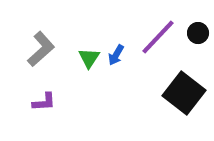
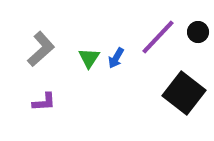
black circle: moved 1 px up
blue arrow: moved 3 px down
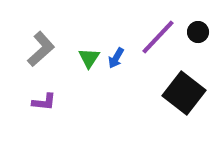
purple L-shape: rotated 10 degrees clockwise
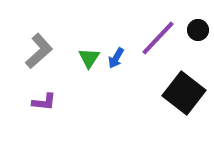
black circle: moved 2 px up
purple line: moved 1 px down
gray L-shape: moved 2 px left, 2 px down
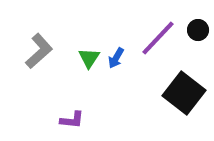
purple L-shape: moved 28 px right, 18 px down
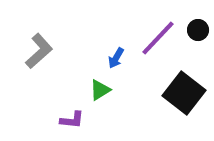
green triangle: moved 11 px right, 32 px down; rotated 25 degrees clockwise
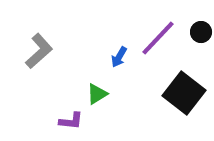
black circle: moved 3 px right, 2 px down
blue arrow: moved 3 px right, 1 px up
green triangle: moved 3 px left, 4 px down
purple L-shape: moved 1 px left, 1 px down
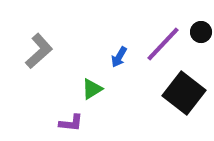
purple line: moved 5 px right, 6 px down
green triangle: moved 5 px left, 5 px up
purple L-shape: moved 2 px down
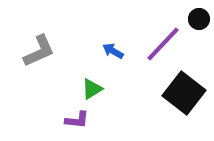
black circle: moved 2 px left, 13 px up
gray L-shape: rotated 18 degrees clockwise
blue arrow: moved 6 px left, 6 px up; rotated 90 degrees clockwise
purple L-shape: moved 6 px right, 3 px up
